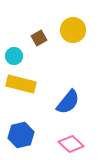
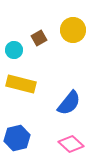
cyan circle: moved 6 px up
blue semicircle: moved 1 px right, 1 px down
blue hexagon: moved 4 px left, 3 px down
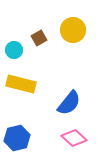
pink diamond: moved 3 px right, 6 px up
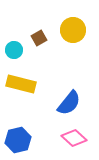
blue hexagon: moved 1 px right, 2 px down
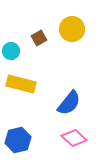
yellow circle: moved 1 px left, 1 px up
cyan circle: moved 3 px left, 1 px down
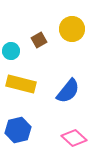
brown square: moved 2 px down
blue semicircle: moved 1 px left, 12 px up
blue hexagon: moved 10 px up
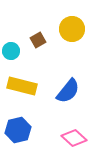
brown square: moved 1 px left
yellow rectangle: moved 1 px right, 2 px down
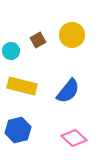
yellow circle: moved 6 px down
